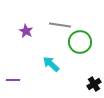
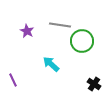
purple star: moved 1 px right
green circle: moved 2 px right, 1 px up
purple line: rotated 64 degrees clockwise
black cross: rotated 24 degrees counterclockwise
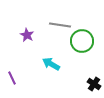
purple star: moved 4 px down
cyan arrow: rotated 12 degrees counterclockwise
purple line: moved 1 px left, 2 px up
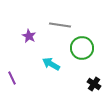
purple star: moved 2 px right, 1 px down
green circle: moved 7 px down
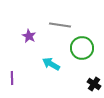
purple line: rotated 24 degrees clockwise
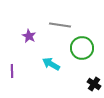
purple line: moved 7 px up
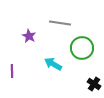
gray line: moved 2 px up
cyan arrow: moved 2 px right
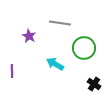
green circle: moved 2 px right
cyan arrow: moved 2 px right
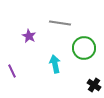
cyan arrow: rotated 48 degrees clockwise
purple line: rotated 24 degrees counterclockwise
black cross: moved 1 px down
